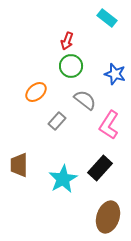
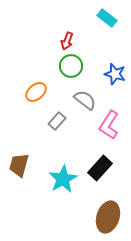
brown trapezoid: rotated 15 degrees clockwise
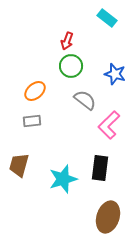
orange ellipse: moved 1 px left, 1 px up
gray rectangle: moved 25 px left; rotated 42 degrees clockwise
pink L-shape: rotated 12 degrees clockwise
black rectangle: rotated 35 degrees counterclockwise
cyan star: rotated 12 degrees clockwise
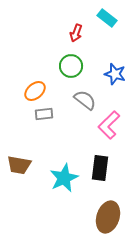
red arrow: moved 9 px right, 8 px up
gray rectangle: moved 12 px right, 7 px up
brown trapezoid: rotated 95 degrees counterclockwise
cyan star: moved 1 px right, 1 px up; rotated 8 degrees counterclockwise
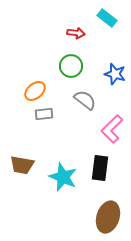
red arrow: rotated 102 degrees counterclockwise
pink L-shape: moved 3 px right, 4 px down
brown trapezoid: moved 3 px right
cyan star: moved 1 px left, 1 px up; rotated 24 degrees counterclockwise
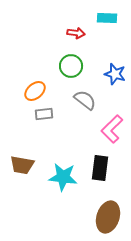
cyan rectangle: rotated 36 degrees counterclockwise
cyan star: rotated 16 degrees counterclockwise
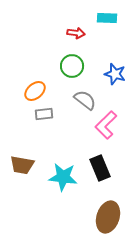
green circle: moved 1 px right
pink L-shape: moved 6 px left, 4 px up
black rectangle: rotated 30 degrees counterclockwise
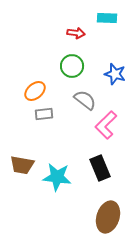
cyan star: moved 6 px left
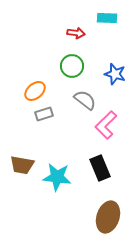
gray rectangle: rotated 12 degrees counterclockwise
